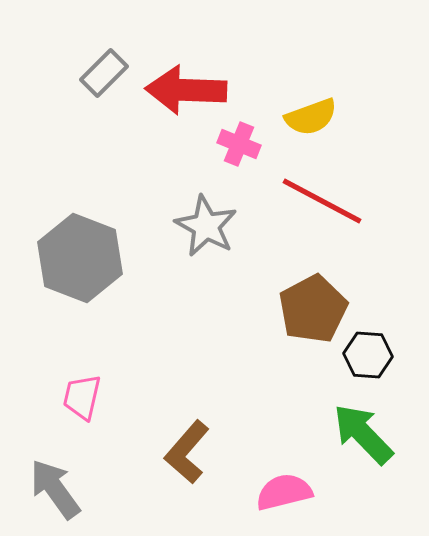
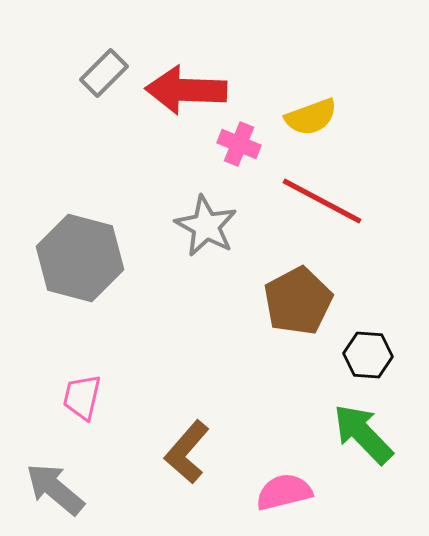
gray hexagon: rotated 6 degrees counterclockwise
brown pentagon: moved 15 px left, 8 px up
gray arrow: rotated 14 degrees counterclockwise
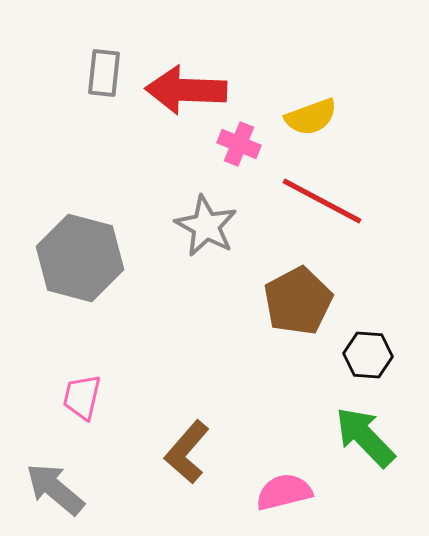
gray rectangle: rotated 39 degrees counterclockwise
green arrow: moved 2 px right, 3 px down
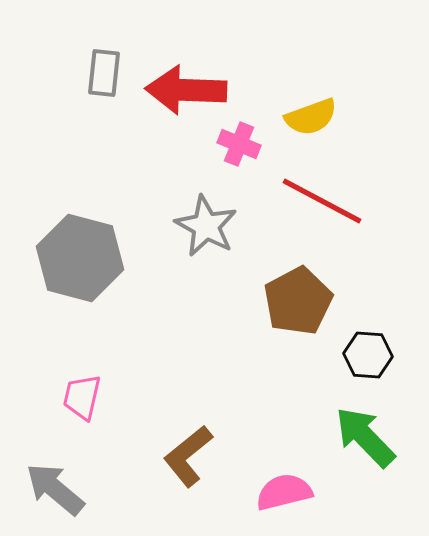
brown L-shape: moved 1 px right, 4 px down; rotated 10 degrees clockwise
